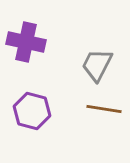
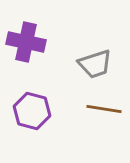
gray trapezoid: moved 2 px left, 1 px up; rotated 135 degrees counterclockwise
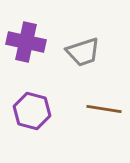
gray trapezoid: moved 12 px left, 12 px up
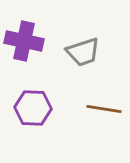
purple cross: moved 2 px left, 1 px up
purple hexagon: moved 1 px right, 3 px up; rotated 12 degrees counterclockwise
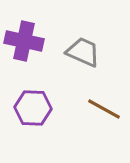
gray trapezoid: rotated 138 degrees counterclockwise
brown line: rotated 20 degrees clockwise
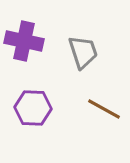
gray trapezoid: rotated 48 degrees clockwise
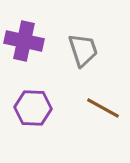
gray trapezoid: moved 2 px up
brown line: moved 1 px left, 1 px up
